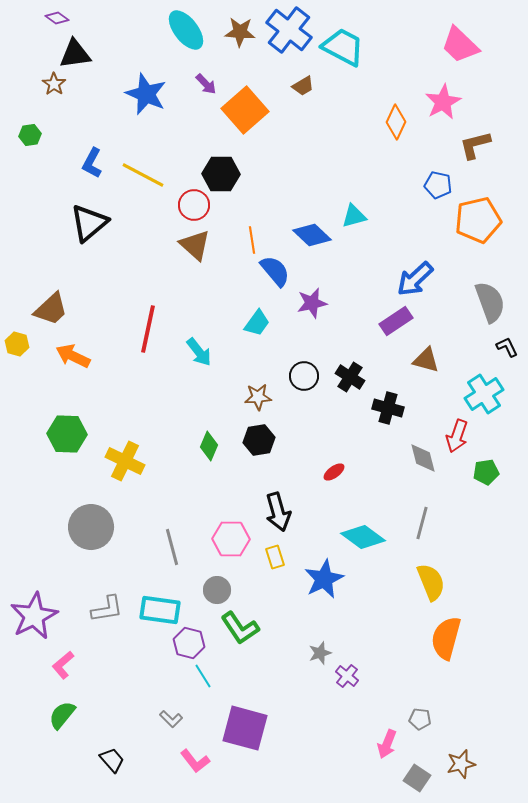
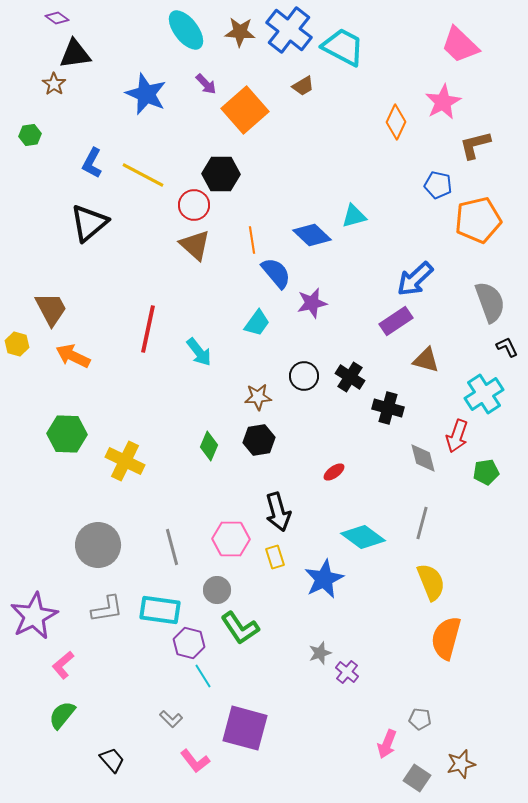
blue semicircle at (275, 271): moved 1 px right, 2 px down
brown trapezoid at (51, 309): rotated 75 degrees counterclockwise
gray circle at (91, 527): moved 7 px right, 18 px down
purple cross at (347, 676): moved 4 px up
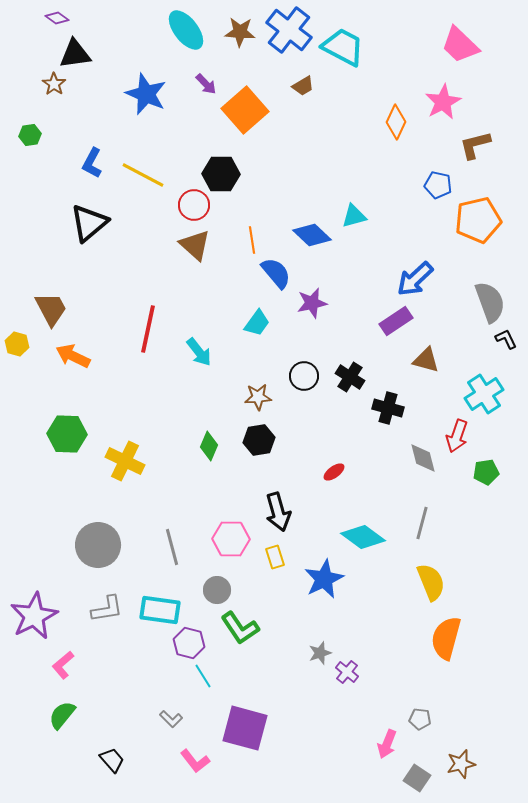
black L-shape at (507, 347): moved 1 px left, 8 px up
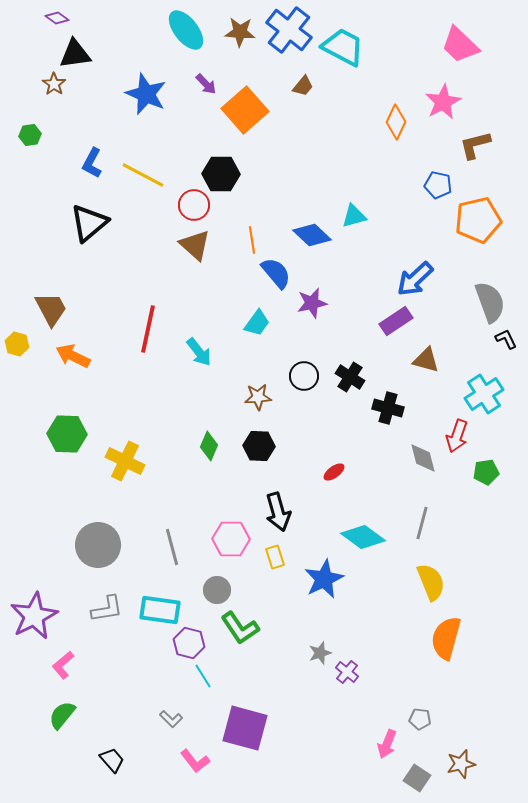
brown trapezoid at (303, 86): rotated 20 degrees counterclockwise
black hexagon at (259, 440): moved 6 px down; rotated 12 degrees clockwise
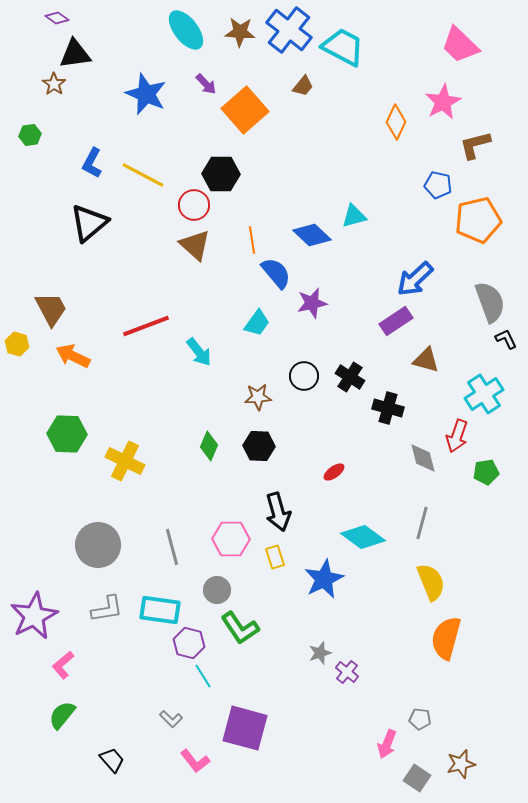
red line at (148, 329): moved 2 px left, 3 px up; rotated 57 degrees clockwise
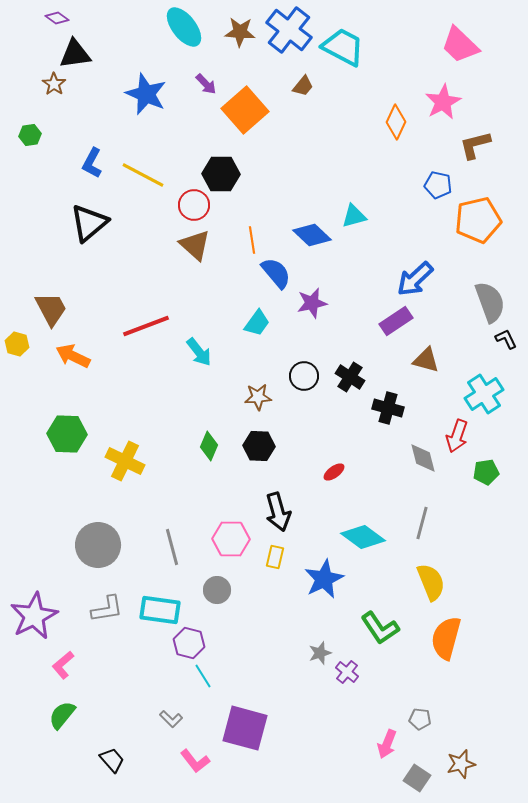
cyan ellipse at (186, 30): moved 2 px left, 3 px up
yellow rectangle at (275, 557): rotated 30 degrees clockwise
green L-shape at (240, 628): moved 140 px right
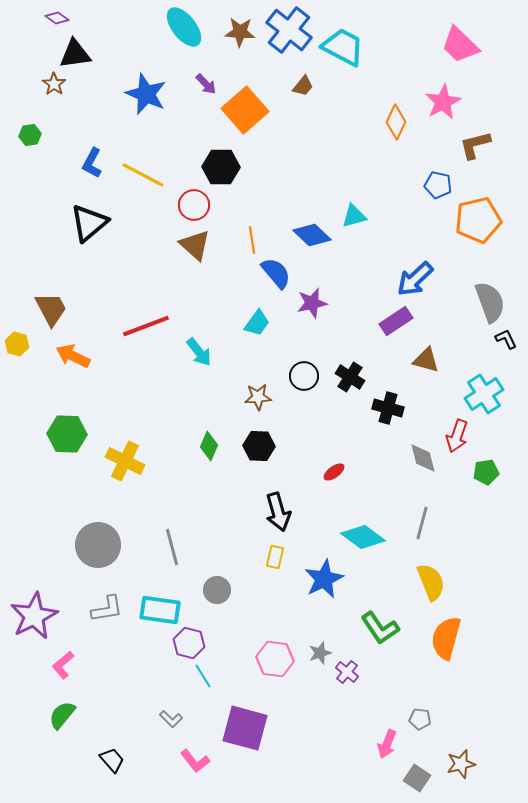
black hexagon at (221, 174): moved 7 px up
pink hexagon at (231, 539): moved 44 px right, 120 px down; rotated 6 degrees clockwise
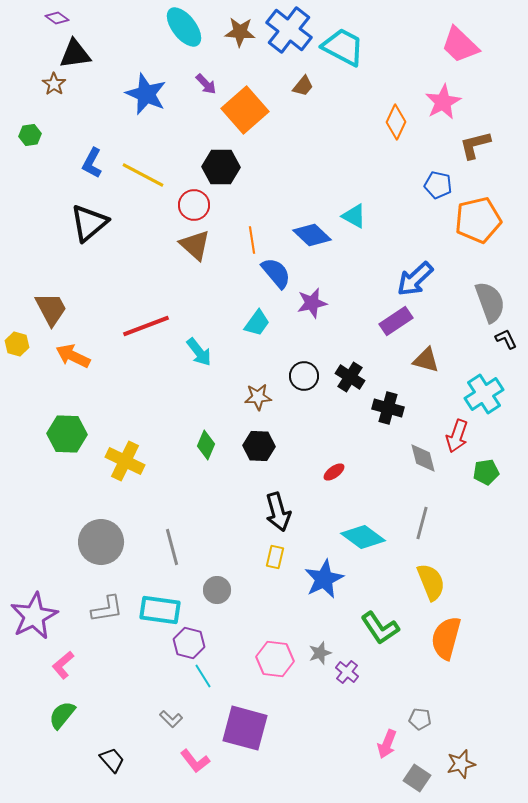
cyan triangle at (354, 216): rotated 44 degrees clockwise
green diamond at (209, 446): moved 3 px left, 1 px up
gray circle at (98, 545): moved 3 px right, 3 px up
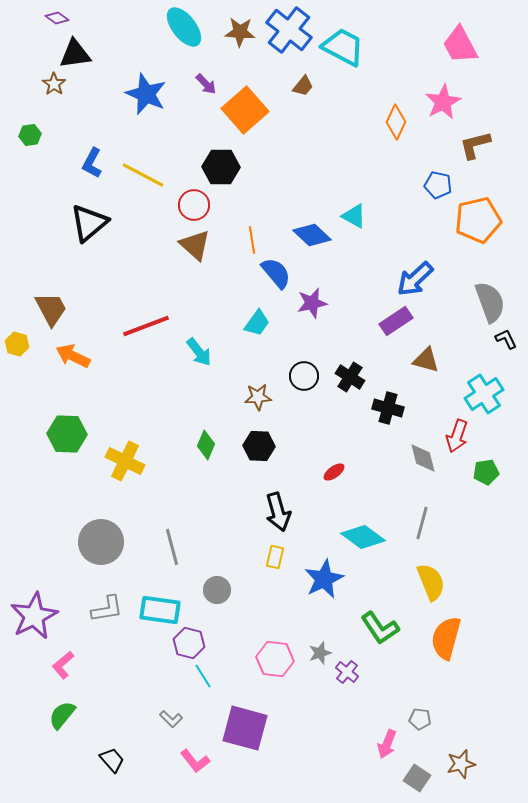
pink trapezoid at (460, 45): rotated 18 degrees clockwise
